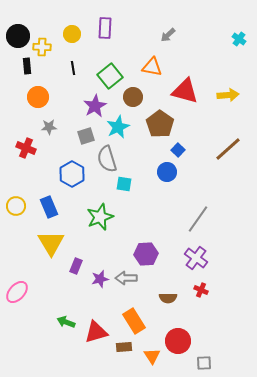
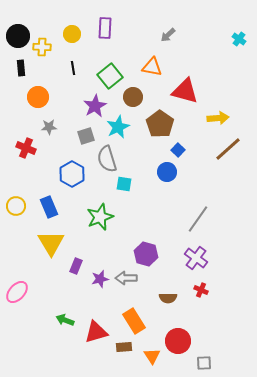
black rectangle at (27, 66): moved 6 px left, 2 px down
yellow arrow at (228, 95): moved 10 px left, 23 px down
purple hexagon at (146, 254): rotated 20 degrees clockwise
green arrow at (66, 322): moved 1 px left, 2 px up
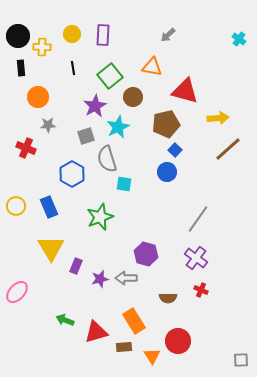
purple rectangle at (105, 28): moved 2 px left, 7 px down
brown pentagon at (160, 124): moved 6 px right; rotated 24 degrees clockwise
gray star at (49, 127): moved 1 px left, 2 px up
blue square at (178, 150): moved 3 px left
yellow triangle at (51, 243): moved 5 px down
gray square at (204, 363): moved 37 px right, 3 px up
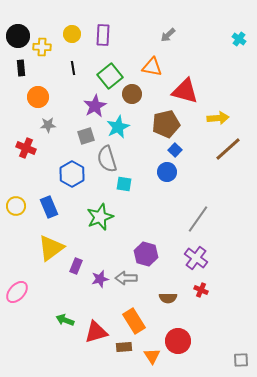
brown circle at (133, 97): moved 1 px left, 3 px up
yellow triangle at (51, 248): rotated 24 degrees clockwise
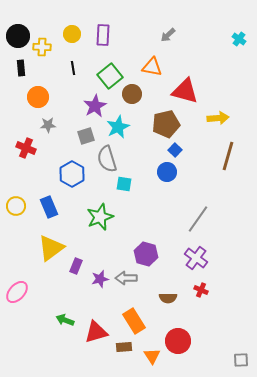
brown line at (228, 149): moved 7 px down; rotated 32 degrees counterclockwise
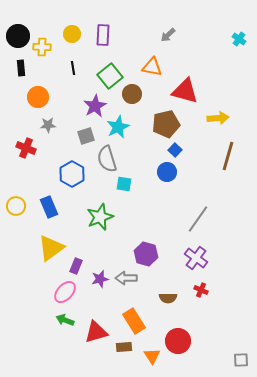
pink ellipse at (17, 292): moved 48 px right
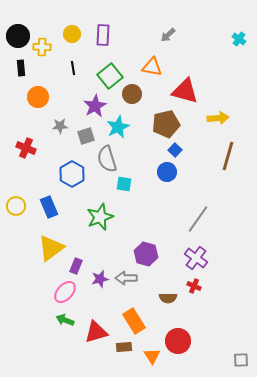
gray star at (48, 125): moved 12 px right, 1 px down
red cross at (201, 290): moved 7 px left, 4 px up
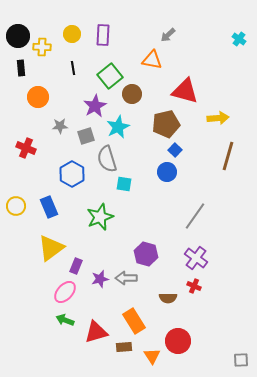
orange triangle at (152, 67): moved 7 px up
gray line at (198, 219): moved 3 px left, 3 px up
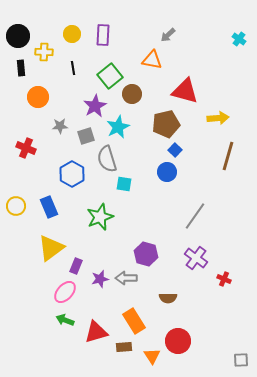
yellow cross at (42, 47): moved 2 px right, 5 px down
red cross at (194, 286): moved 30 px right, 7 px up
